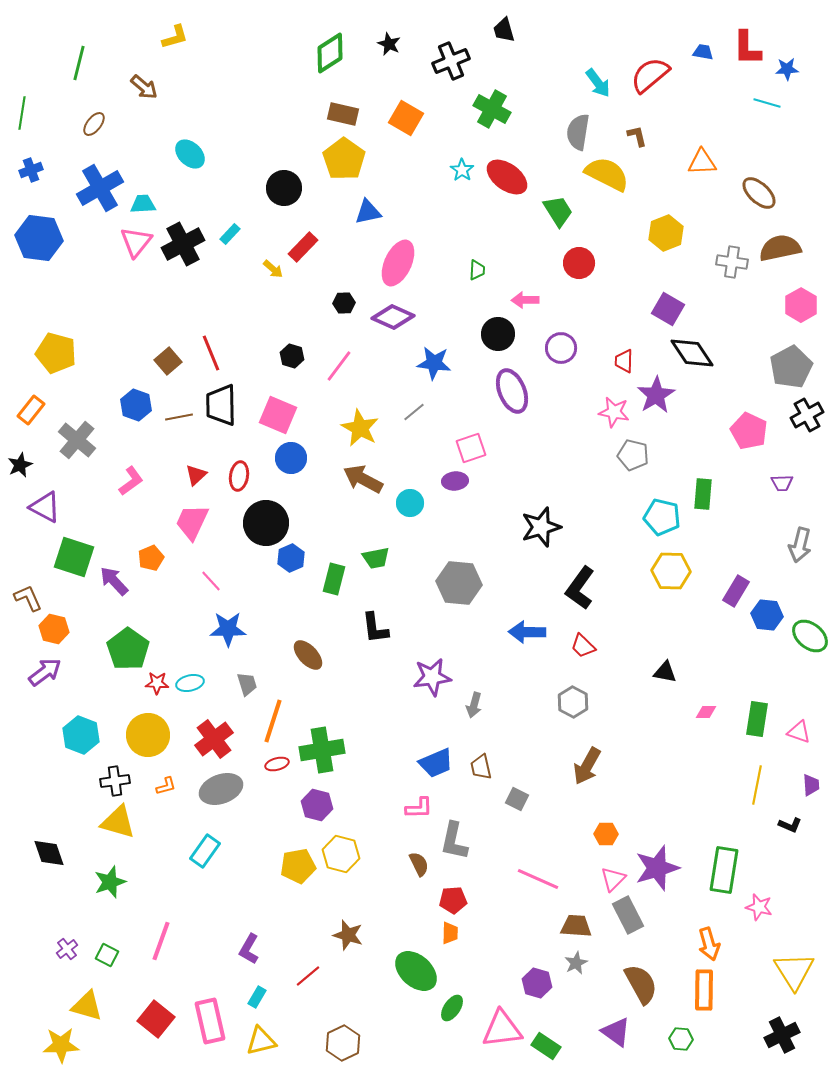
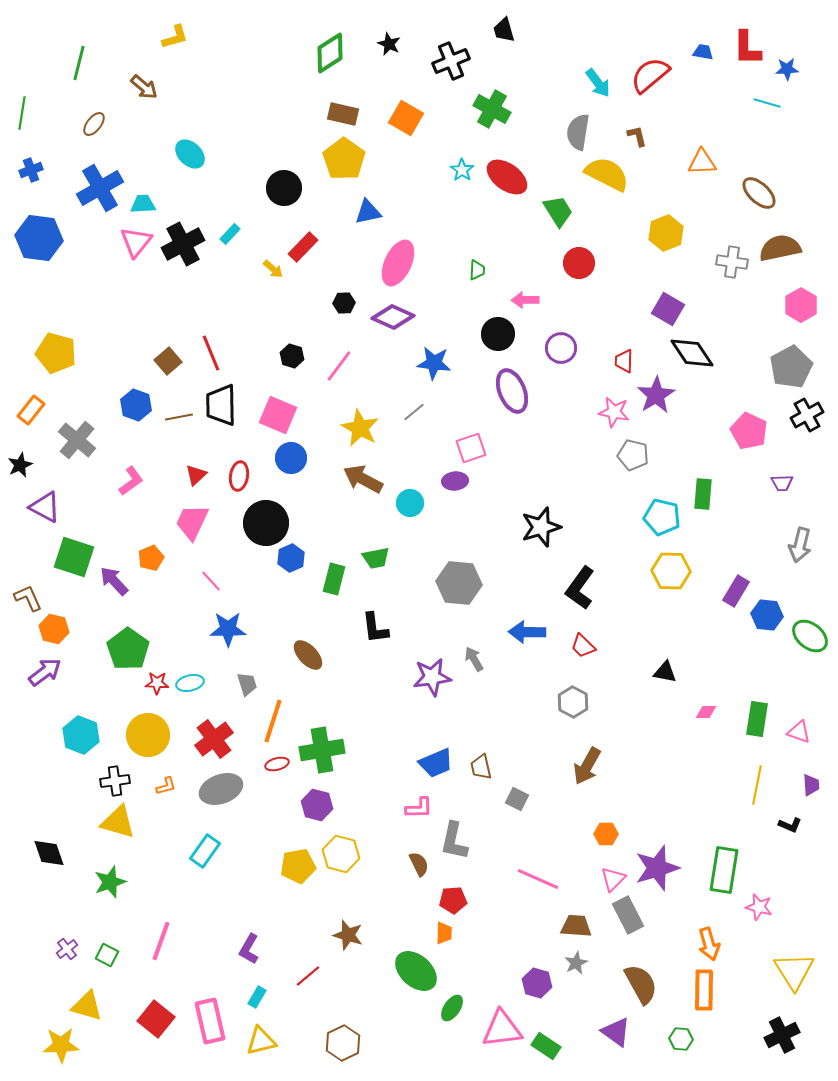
gray arrow at (474, 705): moved 46 px up; rotated 135 degrees clockwise
orange trapezoid at (450, 933): moved 6 px left
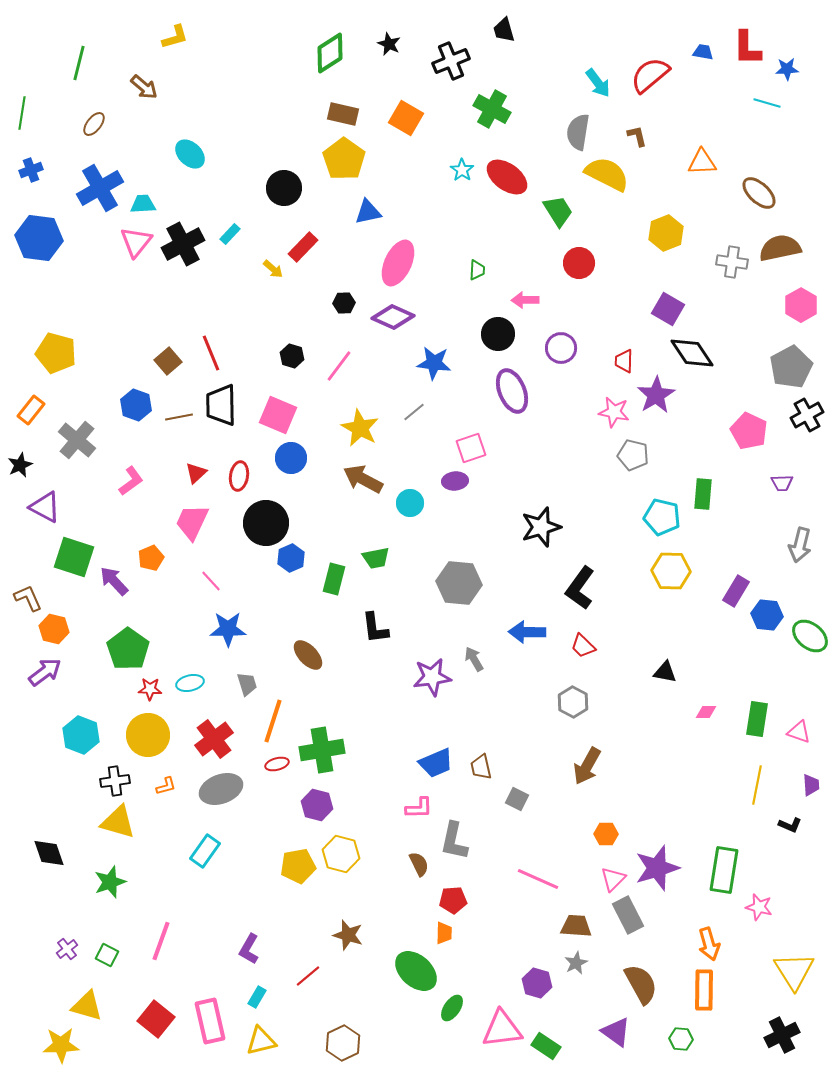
red triangle at (196, 475): moved 2 px up
red star at (157, 683): moved 7 px left, 6 px down
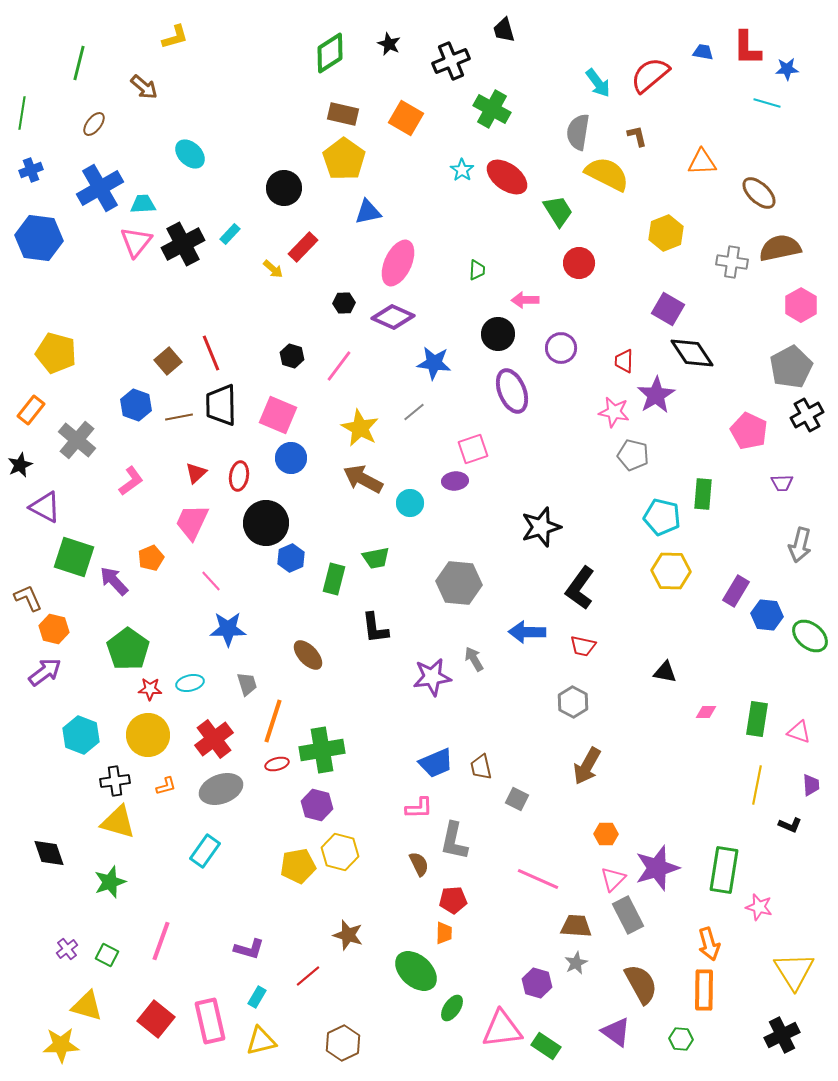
pink square at (471, 448): moved 2 px right, 1 px down
red trapezoid at (583, 646): rotated 32 degrees counterclockwise
yellow hexagon at (341, 854): moved 1 px left, 2 px up
purple L-shape at (249, 949): rotated 104 degrees counterclockwise
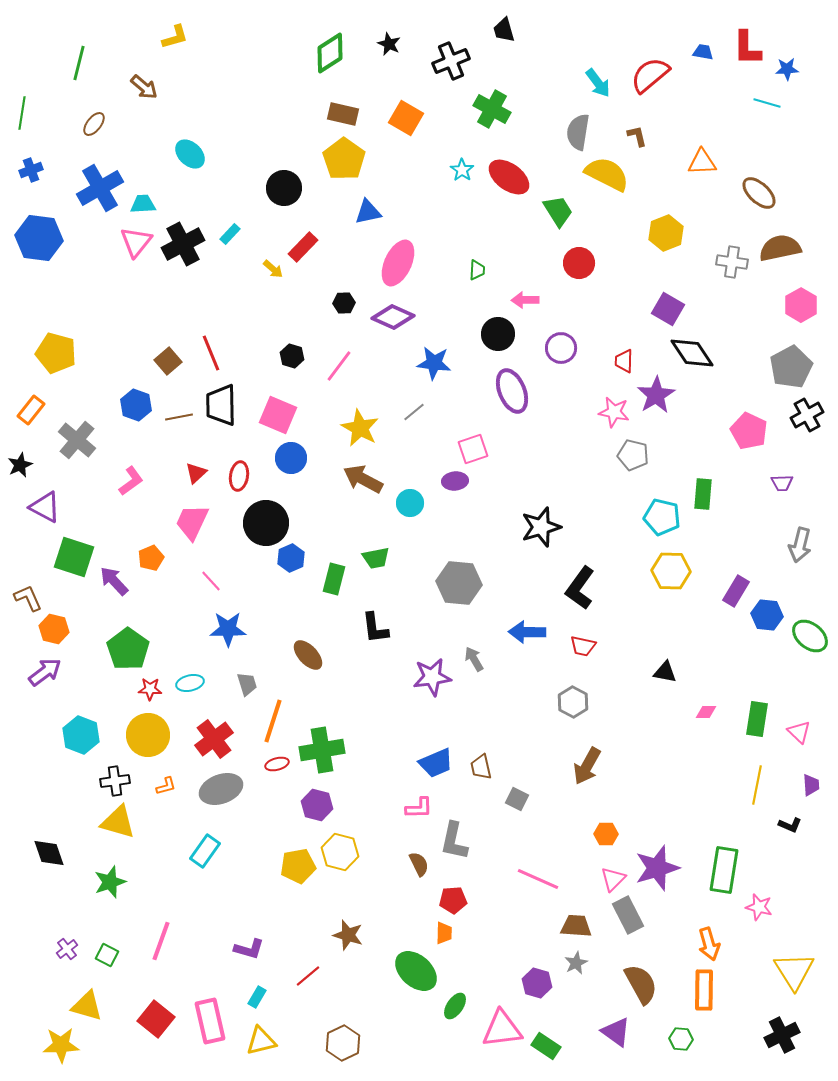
red ellipse at (507, 177): moved 2 px right
pink triangle at (799, 732): rotated 25 degrees clockwise
green ellipse at (452, 1008): moved 3 px right, 2 px up
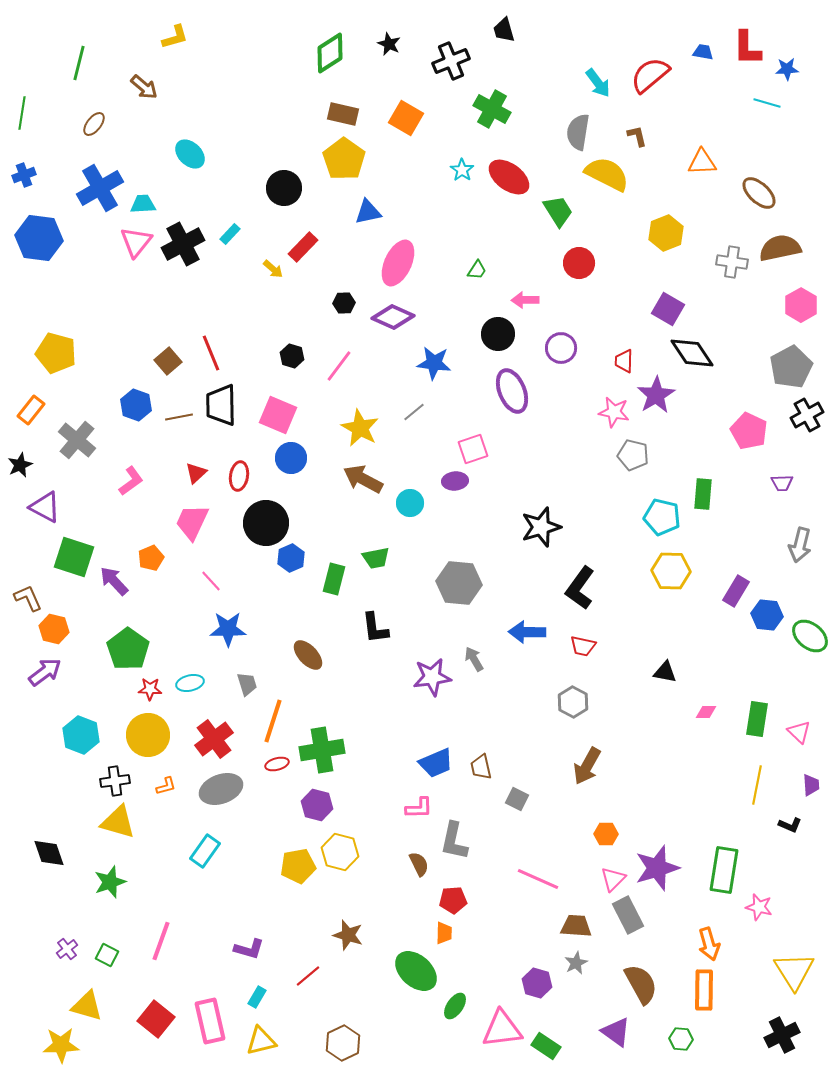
blue cross at (31, 170): moved 7 px left, 5 px down
green trapezoid at (477, 270): rotated 30 degrees clockwise
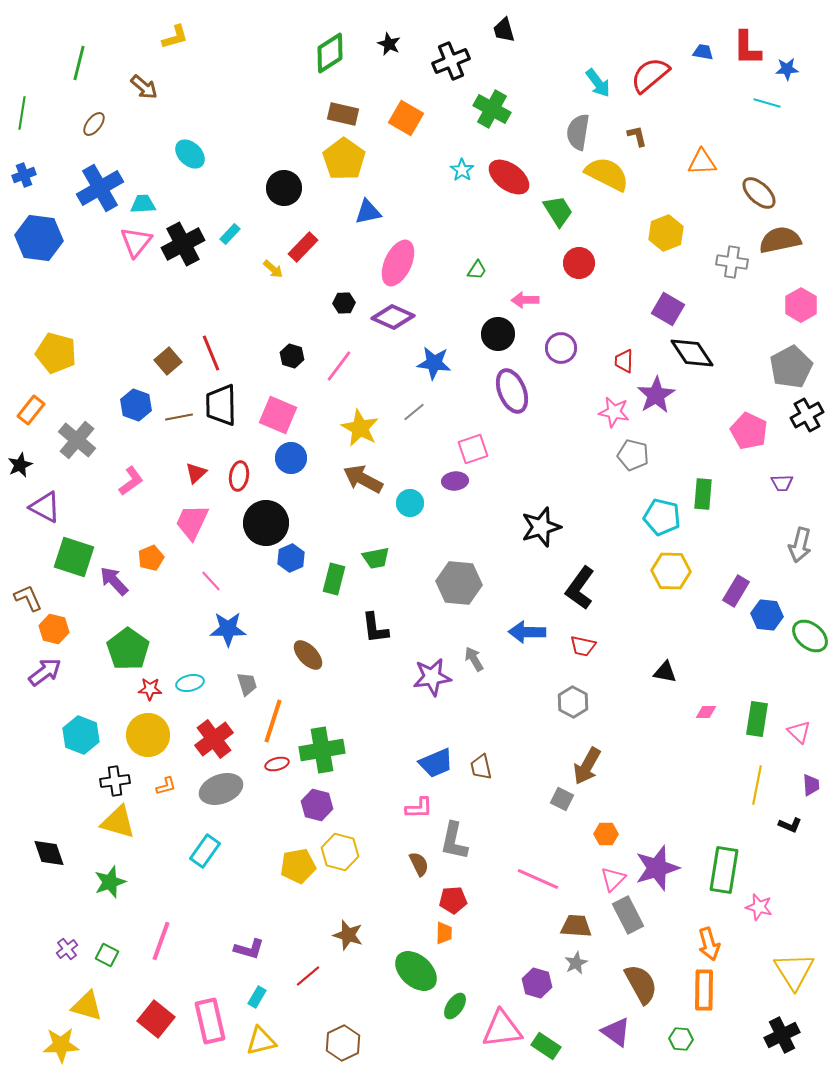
brown semicircle at (780, 248): moved 8 px up
gray square at (517, 799): moved 45 px right
